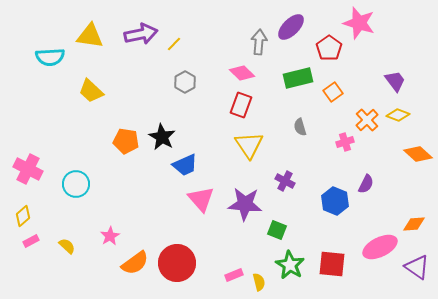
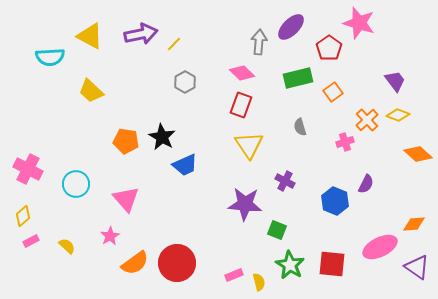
yellow triangle at (90, 36): rotated 20 degrees clockwise
pink triangle at (201, 199): moved 75 px left
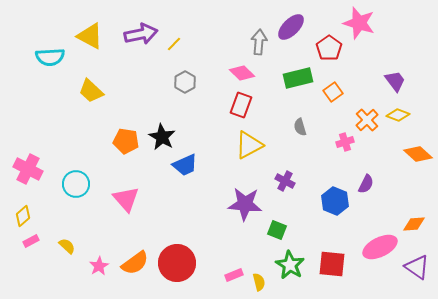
yellow triangle at (249, 145): rotated 36 degrees clockwise
pink star at (110, 236): moved 11 px left, 30 px down
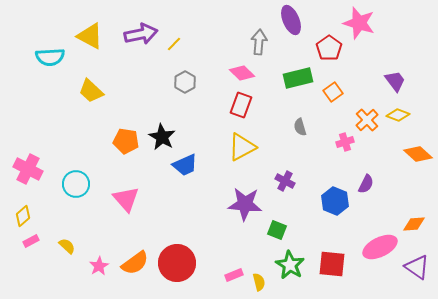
purple ellipse at (291, 27): moved 7 px up; rotated 68 degrees counterclockwise
yellow triangle at (249, 145): moved 7 px left, 2 px down
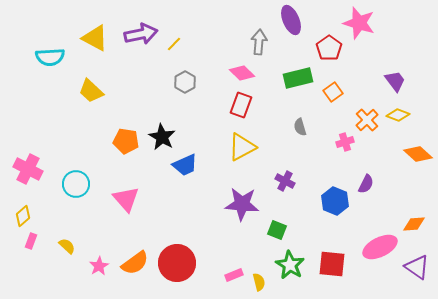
yellow triangle at (90, 36): moved 5 px right, 2 px down
purple star at (245, 204): moved 3 px left
pink rectangle at (31, 241): rotated 42 degrees counterclockwise
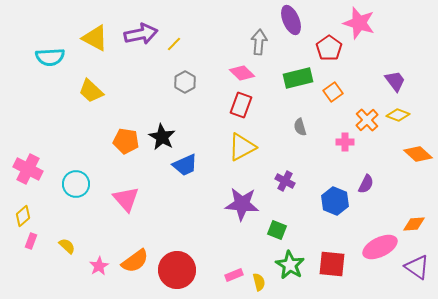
pink cross at (345, 142): rotated 18 degrees clockwise
orange semicircle at (135, 263): moved 2 px up
red circle at (177, 263): moved 7 px down
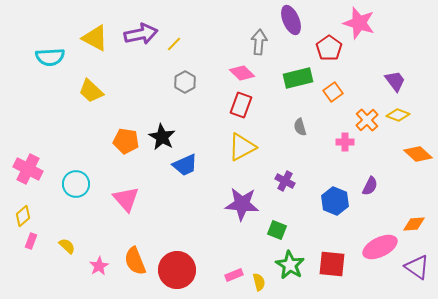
purple semicircle at (366, 184): moved 4 px right, 2 px down
orange semicircle at (135, 261): rotated 104 degrees clockwise
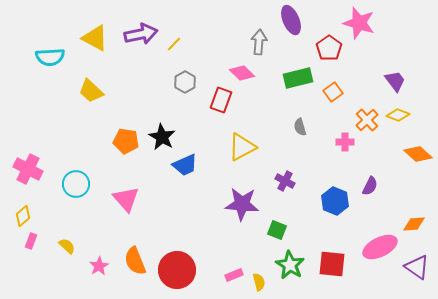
red rectangle at (241, 105): moved 20 px left, 5 px up
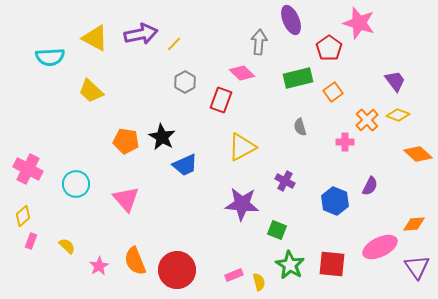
purple triangle at (417, 267): rotated 20 degrees clockwise
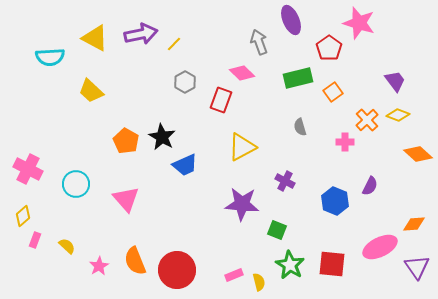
gray arrow at (259, 42): rotated 25 degrees counterclockwise
orange pentagon at (126, 141): rotated 20 degrees clockwise
pink rectangle at (31, 241): moved 4 px right, 1 px up
